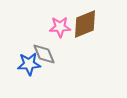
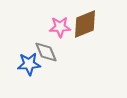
gray diamond: moved 2 px right, 2 px up
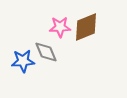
brown diamond: moved 1 px right, 3 px down
blue star: moved 6 px left, 3 px up
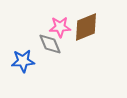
gray diamond: moved 4 px right, 8 px up
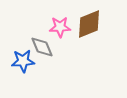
brown diamond: moved 3 px right, 3 px up
gray diamond: moved 8 px left, 3 px down
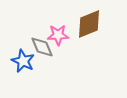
pink star: moved 2 px left, 8 px down
blue star: rotated 30 degrees clockwise
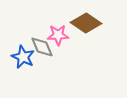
brown diamond: moved 3 px left, 1 px up; rotated 56 degrees clockwise
blue star: moved 4 px up
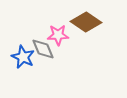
brown diamond: moved 1 px up
gray diamond: moved 1 px right, 2 px down
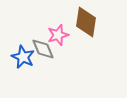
brown diamond: rotated 64 degrees clockwise
pink star: rotated 15 degrees counterclockwise
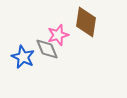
gray diamond: moved 4 px right
